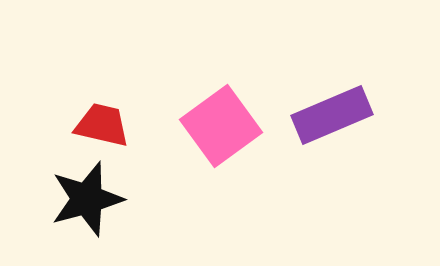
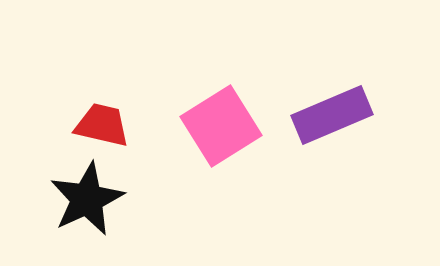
pink square: rotated 4 degrees clockwise
black star: rotated 10 degrees counterclockwise
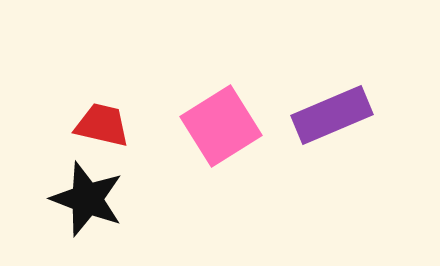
black star: rotated 26 degrees counterclockwise
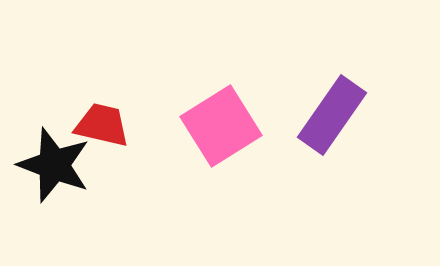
purple rectangle: rotated 32 degrees counterclockwise
black star: moved 33 px left, 34 px up
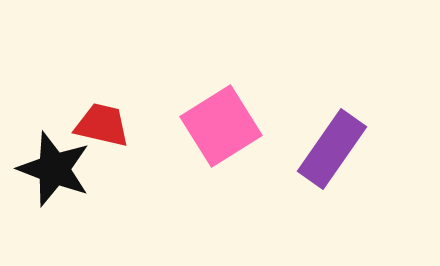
purple rectangle: moved 34 px down
black star: moved 4 px down
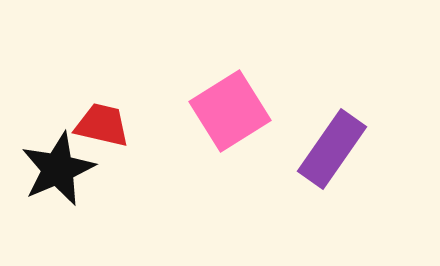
pink square: moved 9 px right, 15 px up
black star: moved 4 px right; rotated 28 degrees clockwise
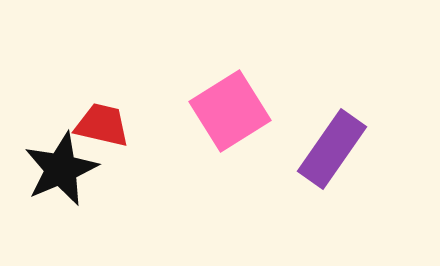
black star: moved 3 px right
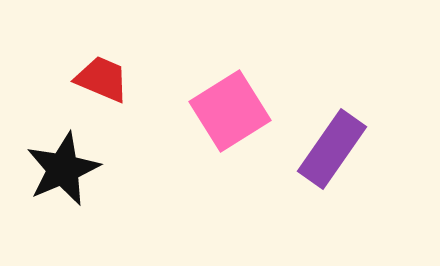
red trapezoid: moved 46 px up; rotated 10 degrees clockwise
black star: moved 2 px right
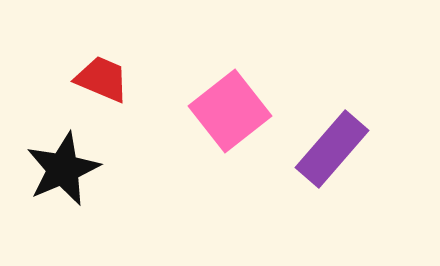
pink square: rotated 6 degrees counterclockwise
purple rectangle: rotated 6 degrees clockwise
